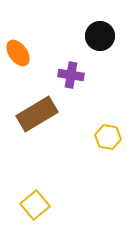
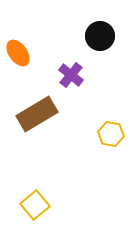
purple cross: rotated 30 degrees clockwise
yellow hexagon: moved 3 px right, 3 px up
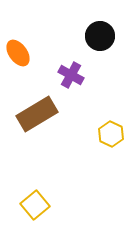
purple cross: rotated 10 degrees counterclockwise
yellow hexagon: rotated 15 degrees clockwise
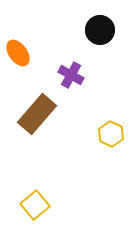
black circle: moved 6 px up
brown rectangle: rotated 18 degrees counterclockwise
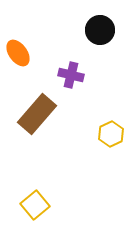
purple cross: rotated 15 degrees counterclockwise
yellow hexagon: rotated 10 degrees clockwise
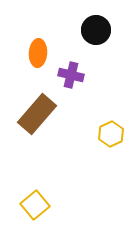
black circle: moved 4 px left
orange ellipse: moved 20 px right; rotated 40 degrees clockwise
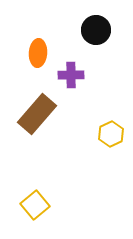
purple cross: rotated 15 degrees counterclockwise
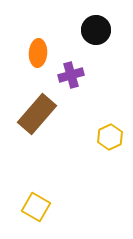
purple cross: rotated 15 degrees counterclockwise
yellow hexagon: moved 1 px left, 3 px down
yellow square: moved 1 px right, 2 px down; rotated 20 degrees counterclockwise
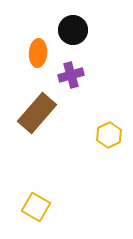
black circle: moved 23 px left
brown rectangle: moved 1 px up
yellow hexagon: moved 1 px left, 2 px up
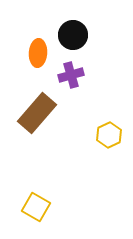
black circle: moved 5 px down
